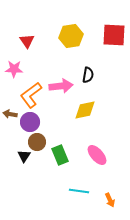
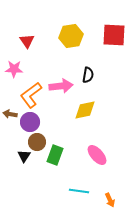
green rectangle: moved 5 px left; rotated 42 degrees clockwise
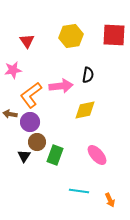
pink star: moved 1 px left, 1 px down; rotated 12 degrees counterclockwise
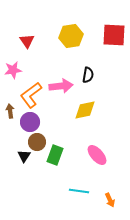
brown arrow: moved 3 px up; rotated 72 degrees clockwise
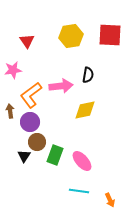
red square: moved 4 px left
pink ellipse: moved 15 px left, 6 px down
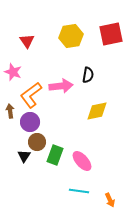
red square: moved 1 px right, 1 px up; rotated 15 degrees counterclockwise
pink star: moved 2 px down; rotated 30 degrees clockwise
yellow diamond: moved 12 px right, 1 px down
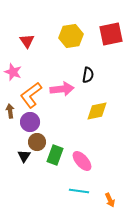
pink arrow: moved 1 px right, 3 px down
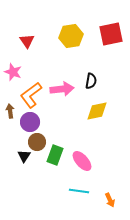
black semicircle: moved 3 px right, 6 px down
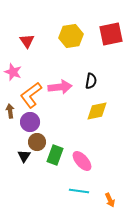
pink arrow: moved 2 px left, 2 px up
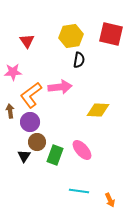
red square: rotated 25 degrees clockwise
pink star: rotated 24 degrees counterclockwise
black semicircle: moved 12 px left, 21 px up
yellow diamond: moved 1 px right, 1 px up; rotated 15 degrees clockwise
pink ellipse: moved 11 px up
